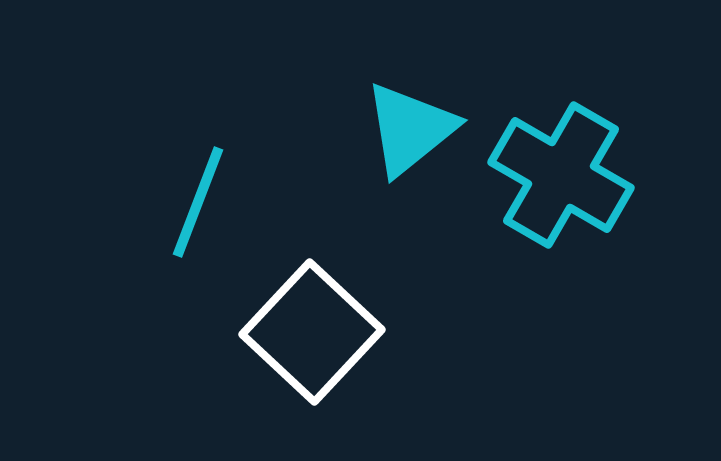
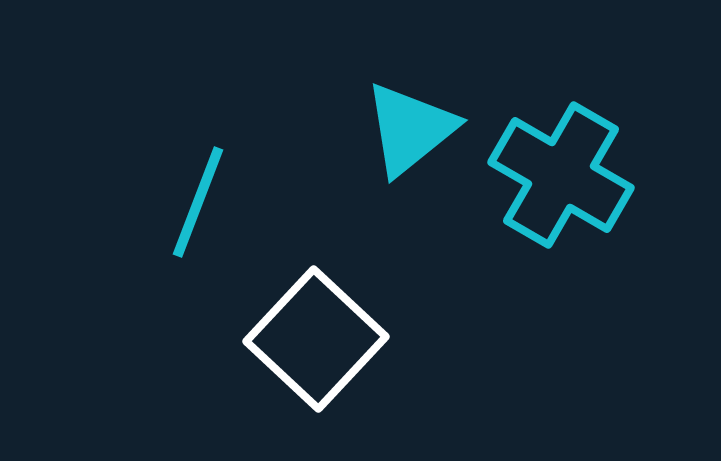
white square: moved 4 px right, 7 px down
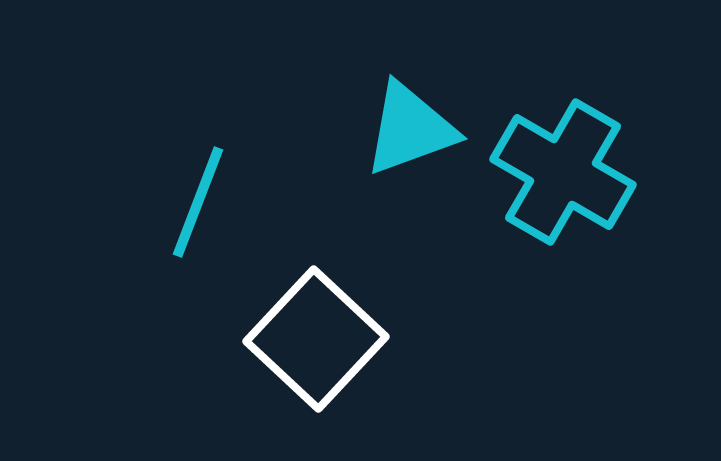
cyan triangle: rotated 19 degrees clockwise
cyan cross: moved 2 px right, 3 px up
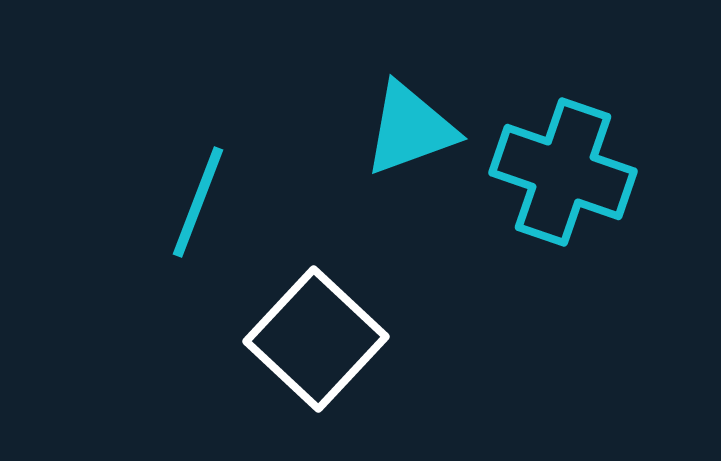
cyan cross: rotated 11 degrees counterclockwise
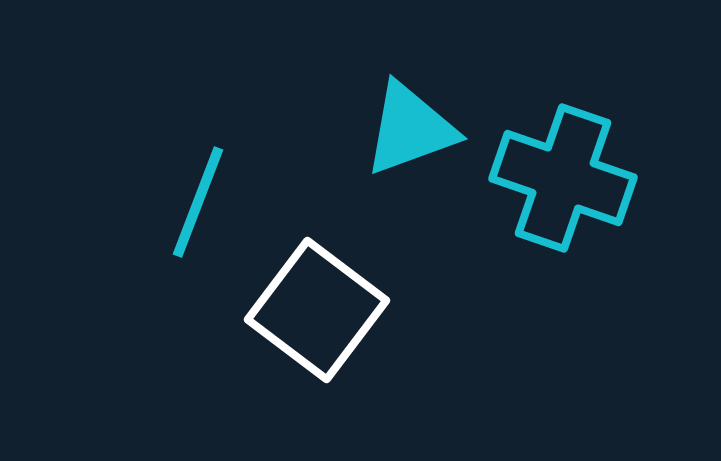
cyan cross: moved 6 px down
white square: moved 1 px right, 29 px up; rotated 6 degrees counterclockwise
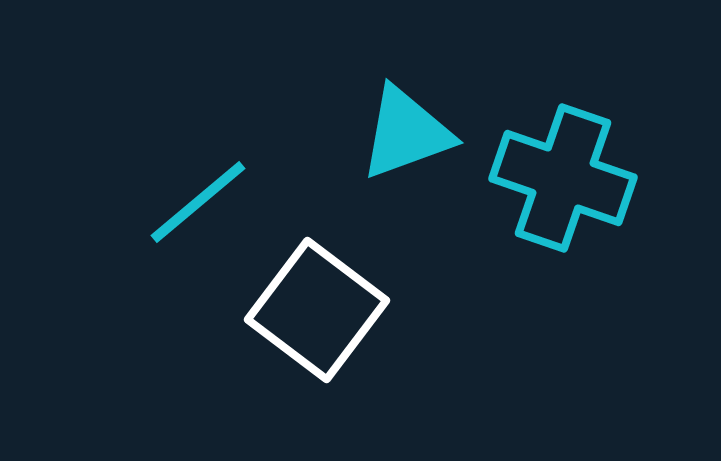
cyan triangle: moved 4 px left, 4 px down
cyan line: rotated 29 degrees clockwise
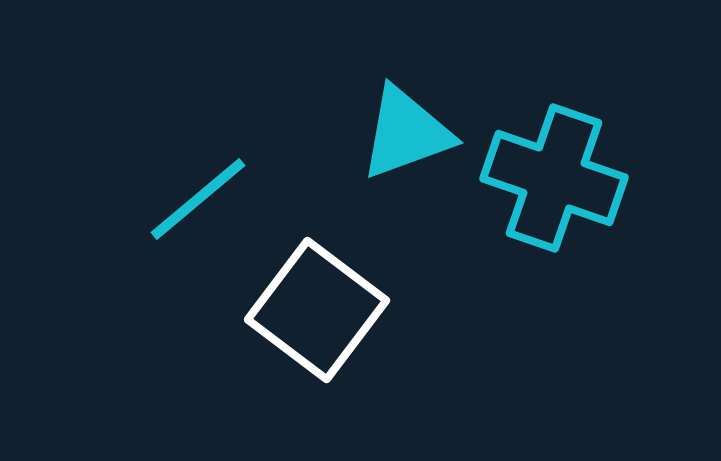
cyan cross: moved 9 px left
cyan line: moved 3 px up
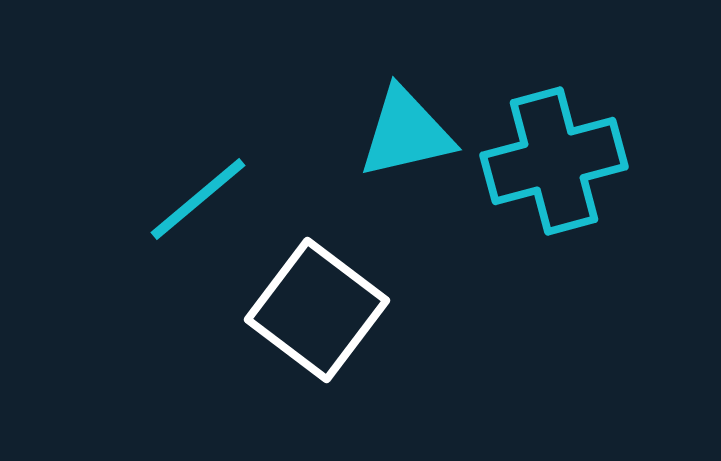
cyan triangle: rotated 7 degrees clockwise
cyan cross: moved 17 px up; rotated 34 degrees counterclockwise
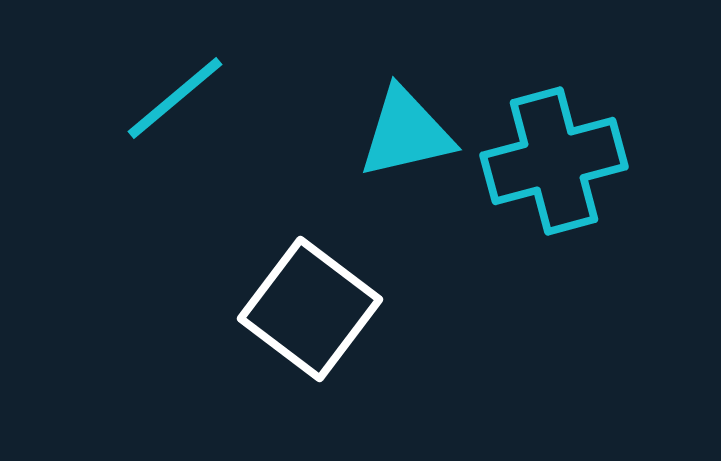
cyan line: moved 23 px left, 101 px up
white square: moved 7 px left, 1 px up
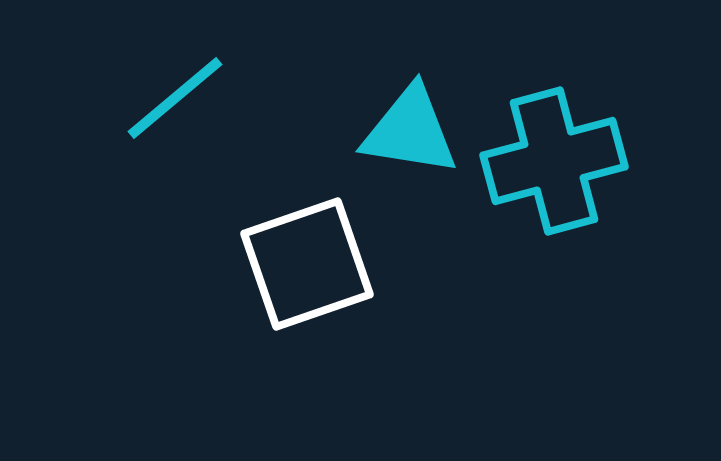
cyan triangle: moved 4 px right, 2 px up; rotated 22 degrees clockwise
white square: moved 3 px left, 45 px up; rotated 34 degrees clockwise
